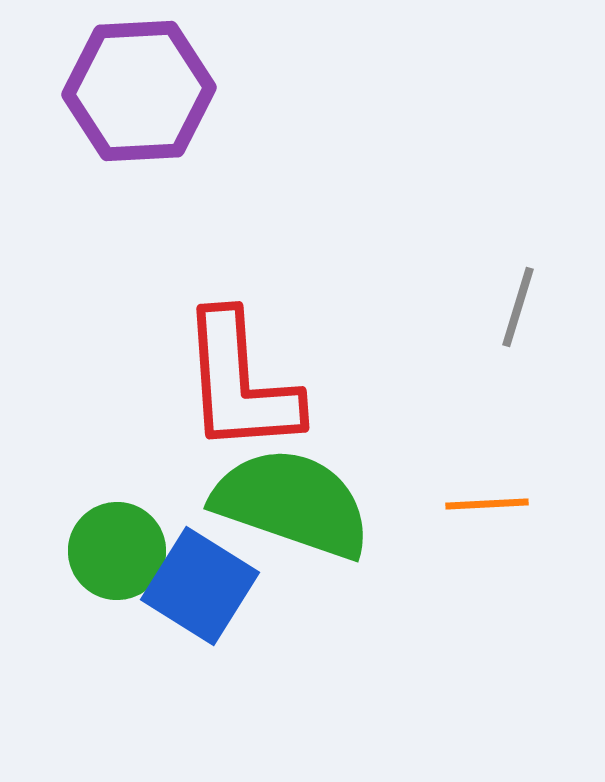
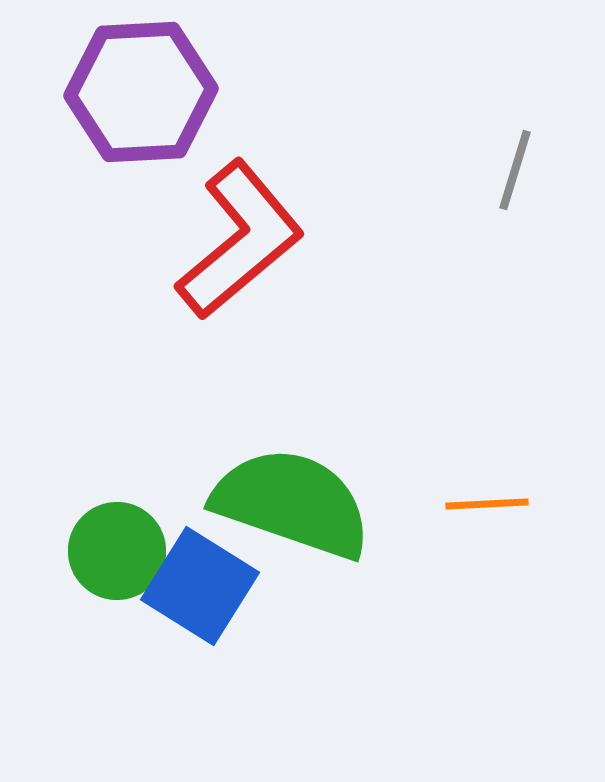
purple hexagon: moved 2 px right, 1 px down
gray line: moved 3 px left, 137 px up
red L-shape: moved 143 px up; rotated 126 degrees counterclockwise
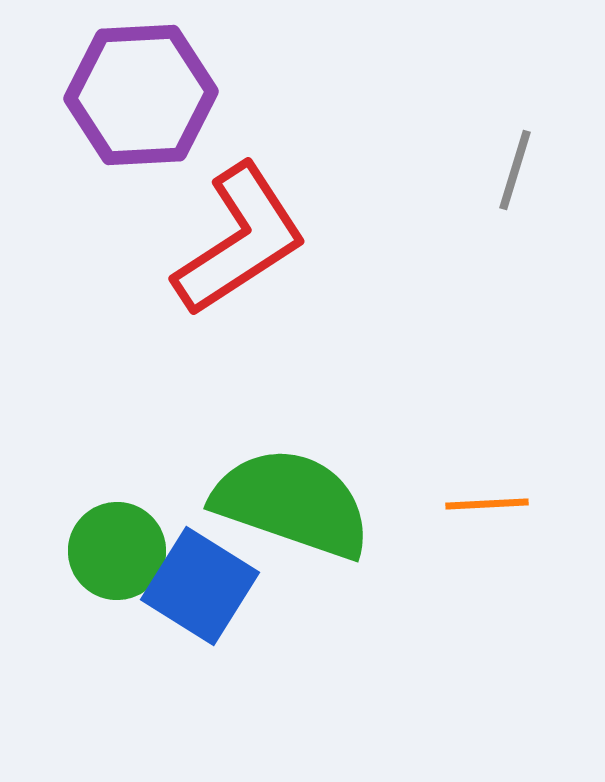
purple hexagon: moved 3 px down
red L-shape: rotated 7 degrees clockwise
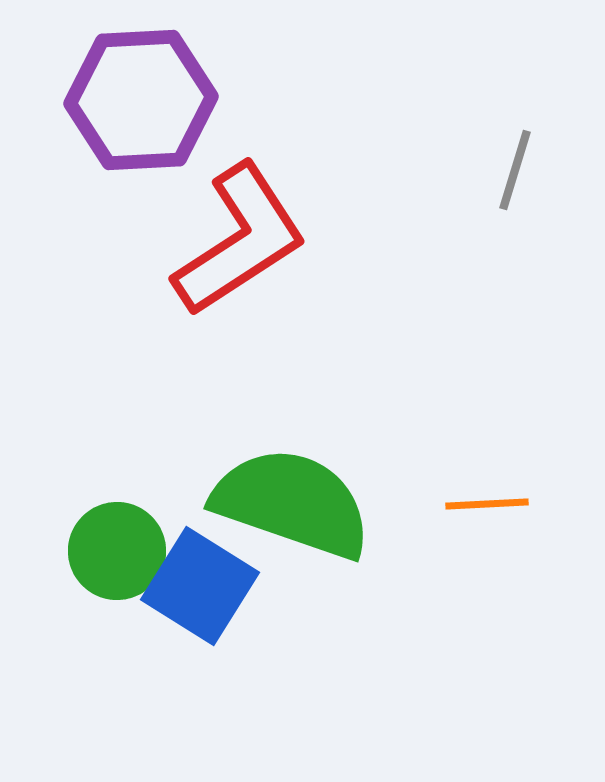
purple hexagon: moved 5 px down
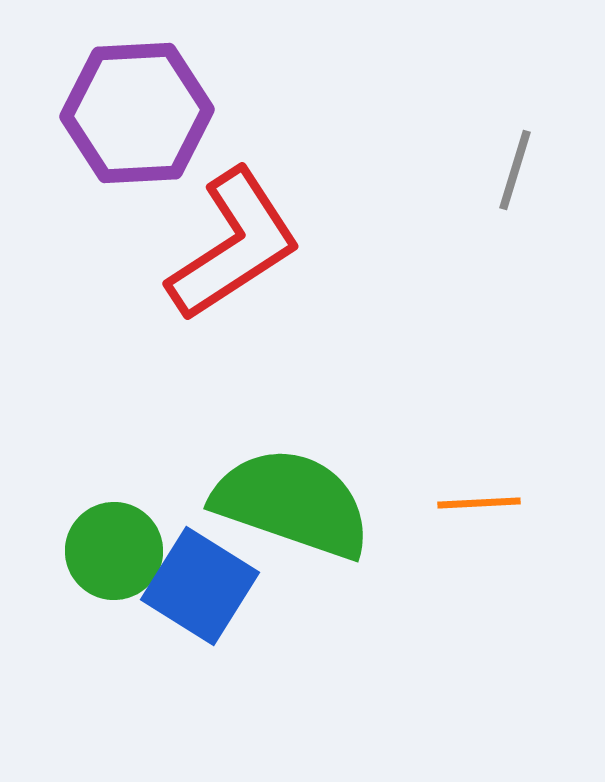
purple hexagon: moved 4 px left, 13 px down
red L-shape: moved 6 px left, 5 px down
orange line: moved 8 px left, 1 px up
green circle: moved 3 px left
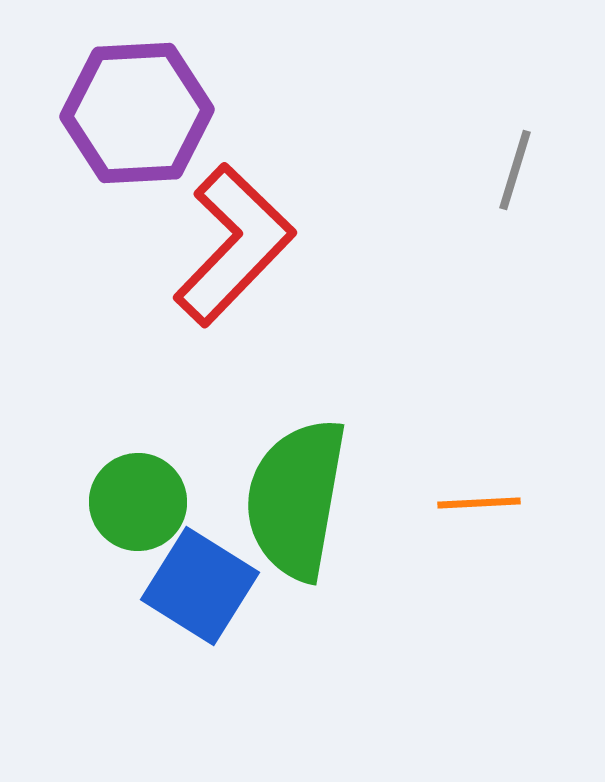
red L-shape: rotated 13 degrees counterclockwise
green semicircle: moved 4 px right, 4 px up; rotated 99 degrees counterclockwise
green circle: moved 24 px right, 49 px up
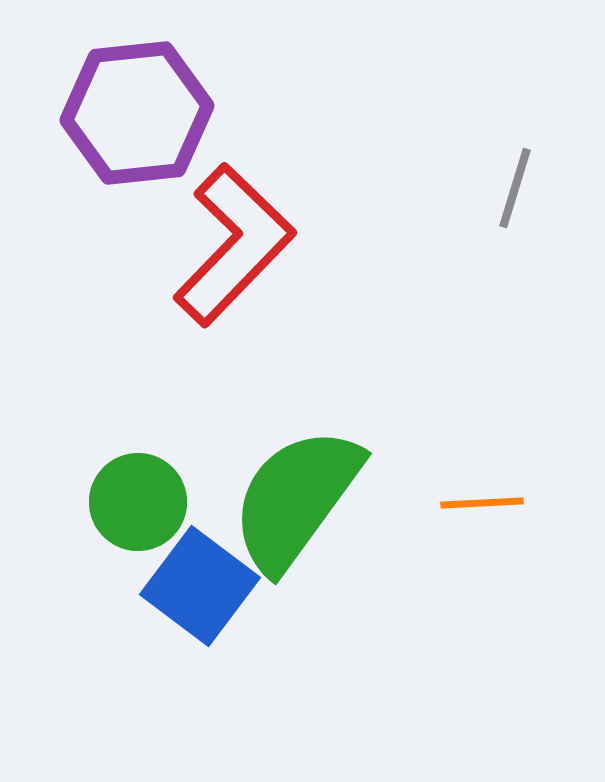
purple hexagon: rotated 3 degrees counterclockwise
gray line: moved 18 px down
green semicircle: rotated 26 degrees clockwise
orange line: moved 3 px right
blue square: rotated 5 degrees clockwise
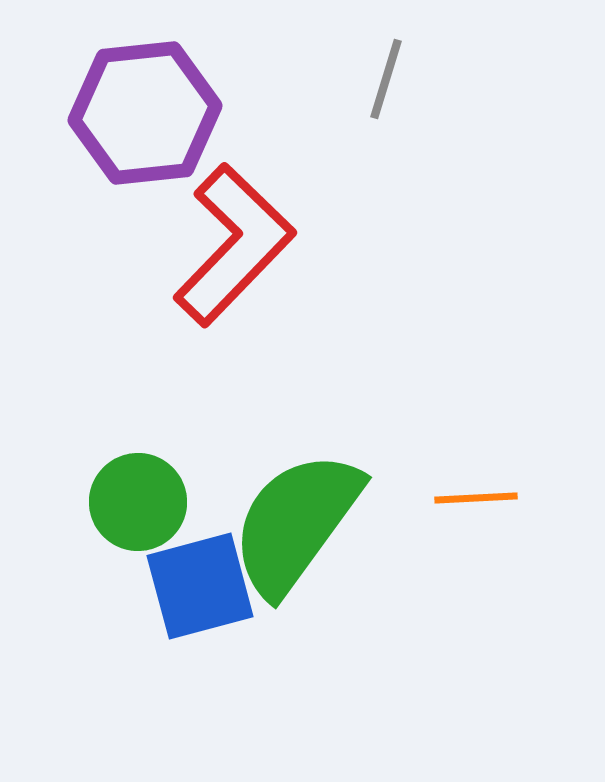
purple hexagon: moved 8 px right
gray line: moved 129 px left, 109 px up
green semicircle: moved 24 px down
orange line: moved 6 px left, 5 px up
blue square: rotated 38 degrees clockwise
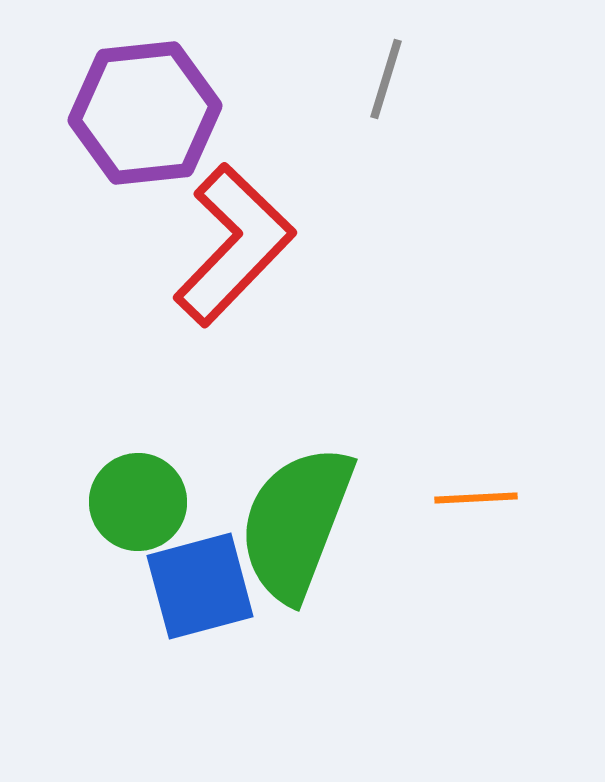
green semicircle: rotated 15 degrees counterclockwise
